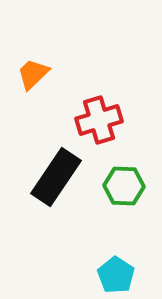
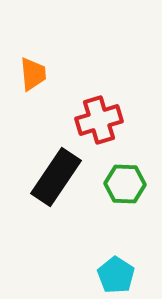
orange trapezoid: rotated 129 degrees clockwise
green hexagon: moved 1 px right, 2 px up
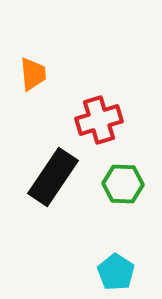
black rectangle: moved 3 px left
green hexagon: moved 2 px left
cyan pentagon: moved 3 px up
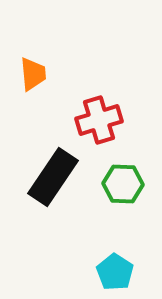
cyan pentagon: moved 1 px left
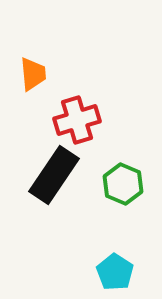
red cross: moved 22 px left
black rectangle: moved 1 px right, 2 px up
green hexagon: rotated 21 degrees clockwise
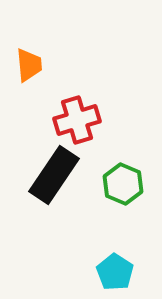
orange trapezoid: moved 4 px left, 9 px up
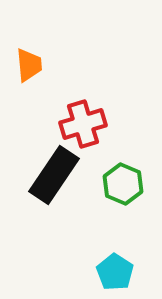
red cross: moved 6 px right, 4 px down
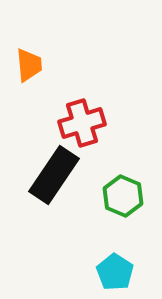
red cross: moved 1 px left, 1 px up
green hexagon: moved 12 px down
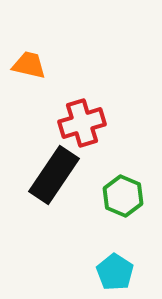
orange trapezoid: rotated 72 degrees counterclockwise
